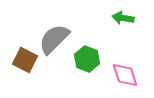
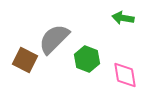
pink diamond: rotated 8 degrees clockwise
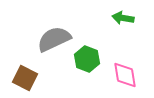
gray semicircle: rotated 20 degrees clockwise
brown square: moved 18 px down
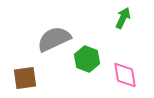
green arrow: rotated 105 degrees clockwise
brown square: rotated 35 degrees counterclockwise
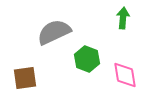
green arrow: rotated 20 degrees counterclockwise
gray semicircle: moved 7 px up
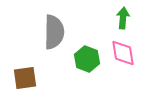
gray semicircle: rotated 116 degrees clockwise
pink diamond: moved 2 px left, 22 px up
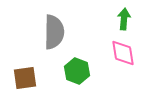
green arrow: moved 1 px right, 1 px down
green hexagon: moved 10 px left, 12 px down
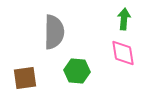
green hexagon: rotated 15 degrees counterclockwise
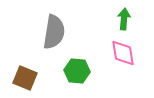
gray semicircle: rotated 8 degrees clockwise
brown square: rotated 30 degrees clockwise
